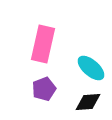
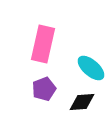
black diamond: moved 6 px left
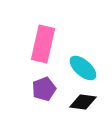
cyan ellipse: moved 8 px left
black diamond: moved 1 px right; rotated 12 degrees clockwise
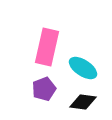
pink rectangle: moved 4 px right, 3 px down
cyan ellipse: rotated 8 degrees counterclockwise
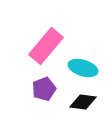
pink rectangle: moved 1 px left, 1 px up; rotated 27 degrees clockwise
cyan ellipse: rotated 16 degrees counterclockwise
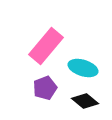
purple pentagon: moved 1 px right, 1 px up
black diamond: moved 2 px right, 1 px up; rotated 32 degrees clockwise
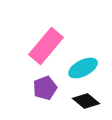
cyan ellipse: rotated 44 degrees counterclockwise
black diamond: moved 1 px right
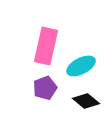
pink rectangle: rotated 27 degrees counterclockwise
cyan ellipse: moved 2 px left, 2 px up
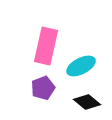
purple pentagon: moved 2 px left
black diamond: moved 1 px right, 1 px down
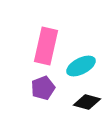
black diamond: rotated 24 degrees counterclockwise
